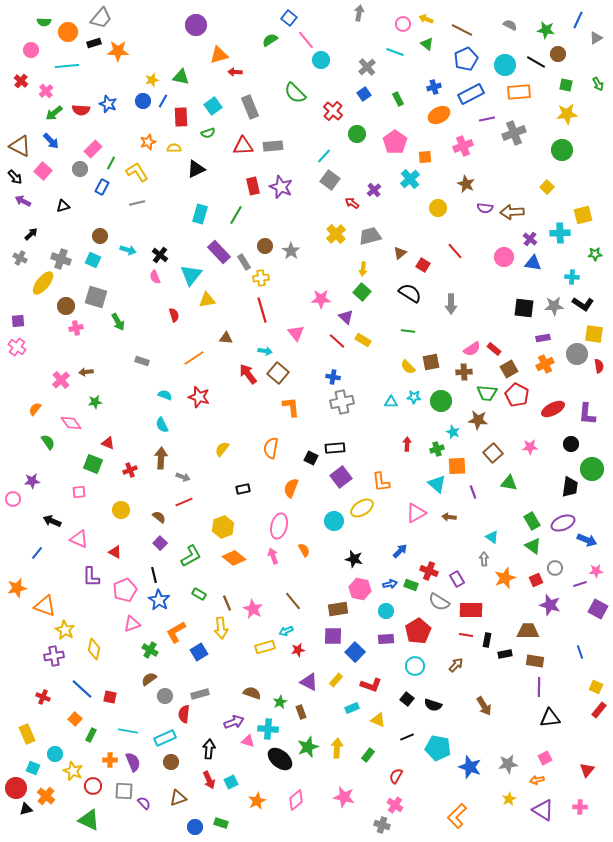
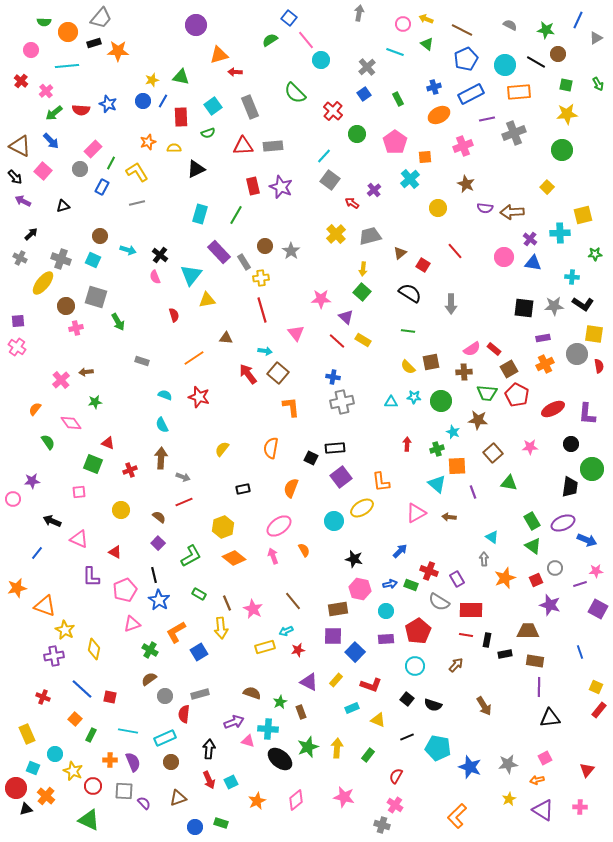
pink ellipse at (279, 526): rotated 40 degrees clockwise
purple square at (160, 543): moved 2 px left
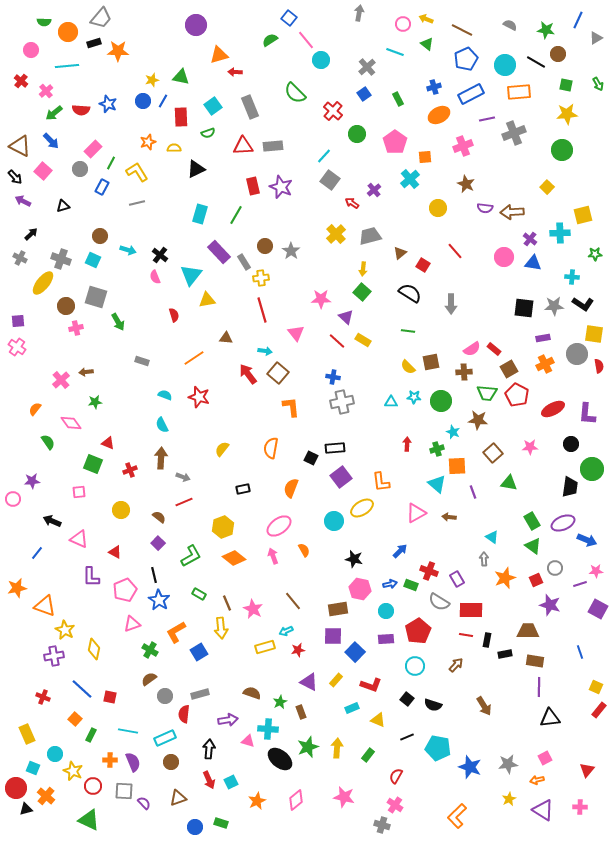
purple arrow at (234, 722): moved 6 px left, 2 px up; rotated 12 degrees clockwise
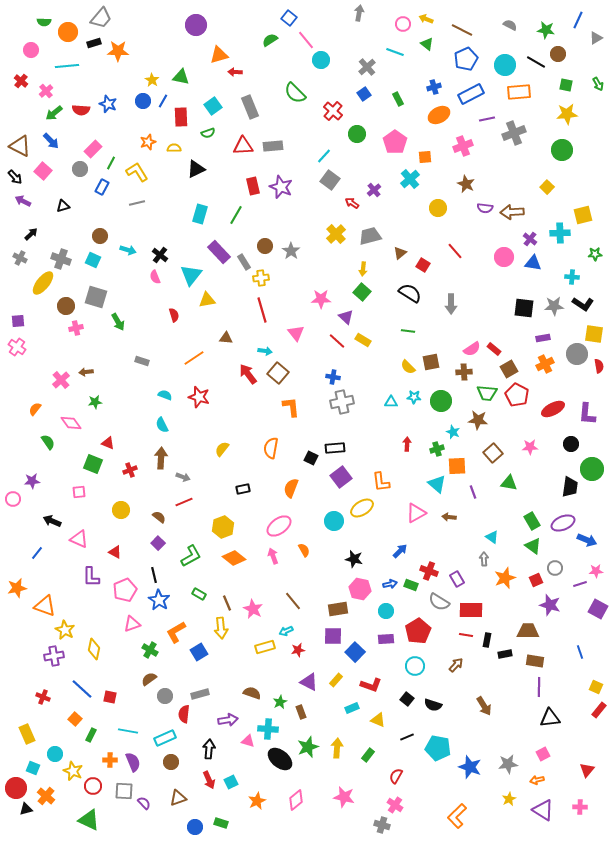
yellow star at (152, 80): rotated 24 degrees counterclockwise
pink square at (545, 758): moved 2 px left, 4 px up
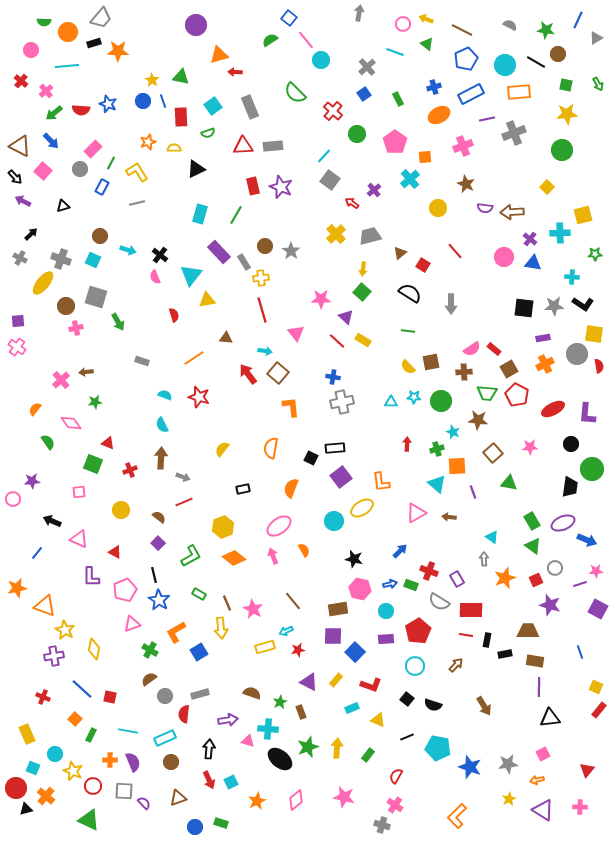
blue line at (163, 101): rotated 48 degrees counterclockwise
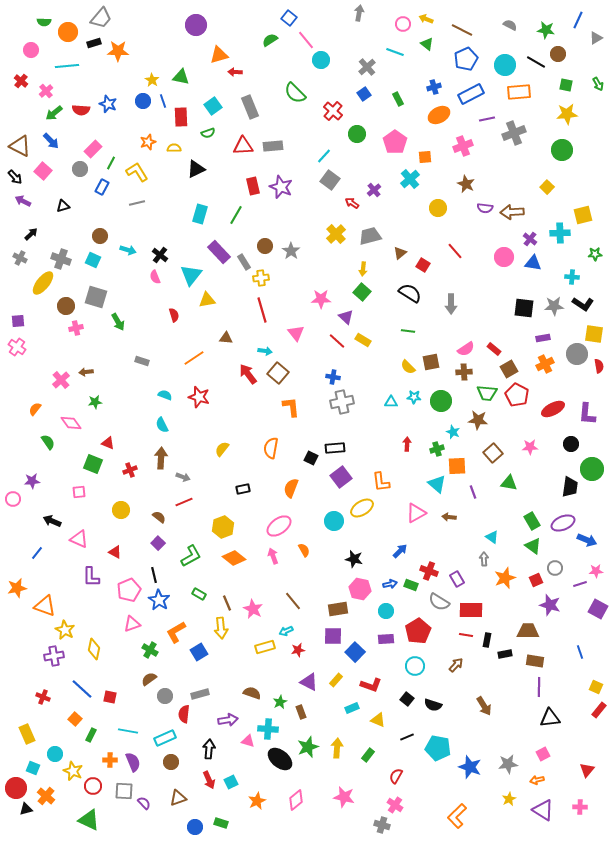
pink semicircle at (472, 349): moved 6 px left
pink pentagon at (125, 590): moved 4 px right
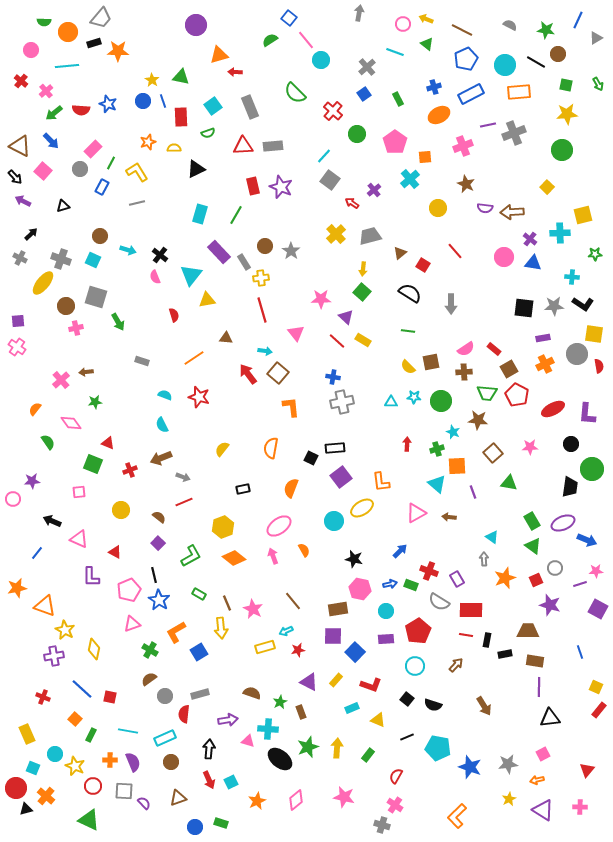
purple line at (487, 119): moved 1 px right, 6 px down
brown arrow at (161, 458): rotated 115 degrees counterclockwise
yellow star at (73, 771): moved 2 px right, 5 px up
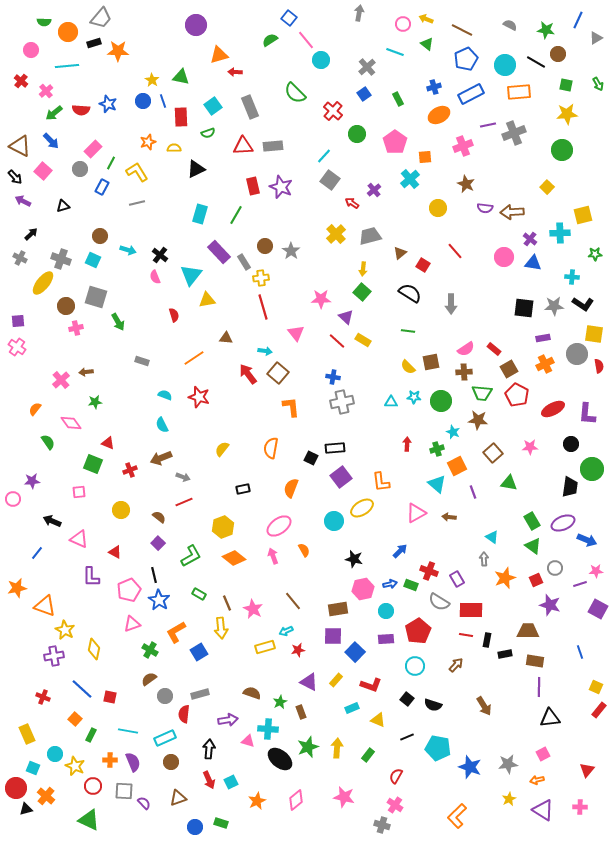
red line at (262, 310): moved 1 px right, 3 px up
green trapezoid at (487, 393): moved 5 px left
orange square at (457, 466): rotated 24 degrees counterclockwise
pink hexagon at (360, 589): moved 3 px right; rotated 25 degrees counterclockwise
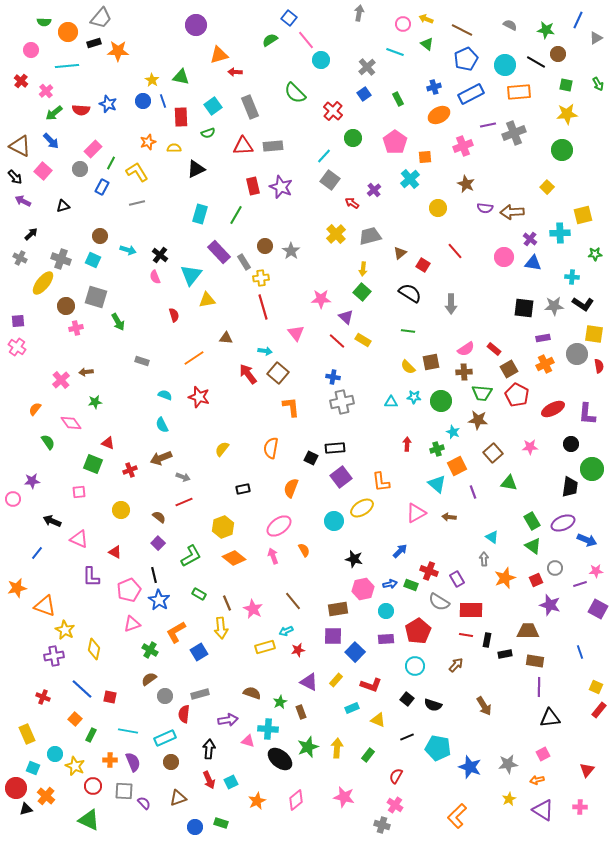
green circle at (357, 134): moved 4 px left, 4 px down
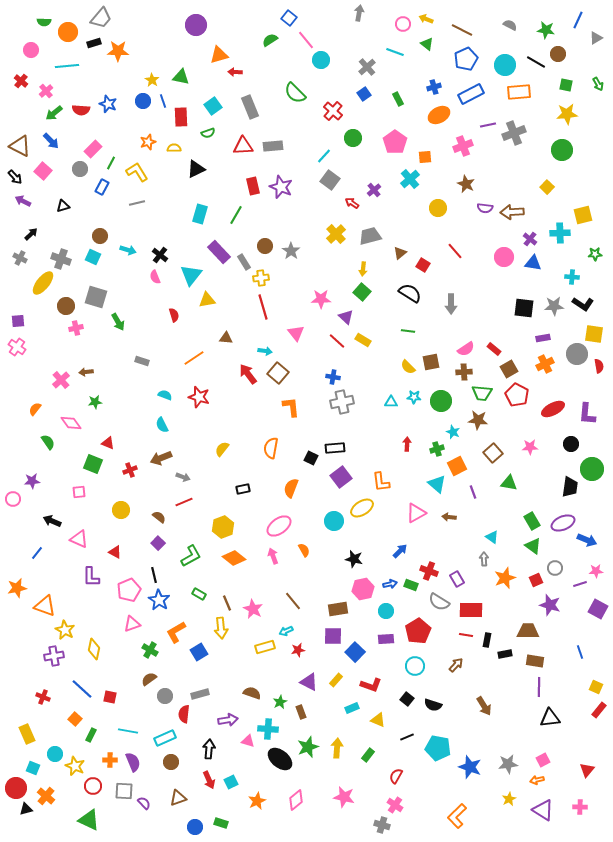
cyan square at (93, 260): moved 3 px up
pink square at (543, 754): moved 6 px down
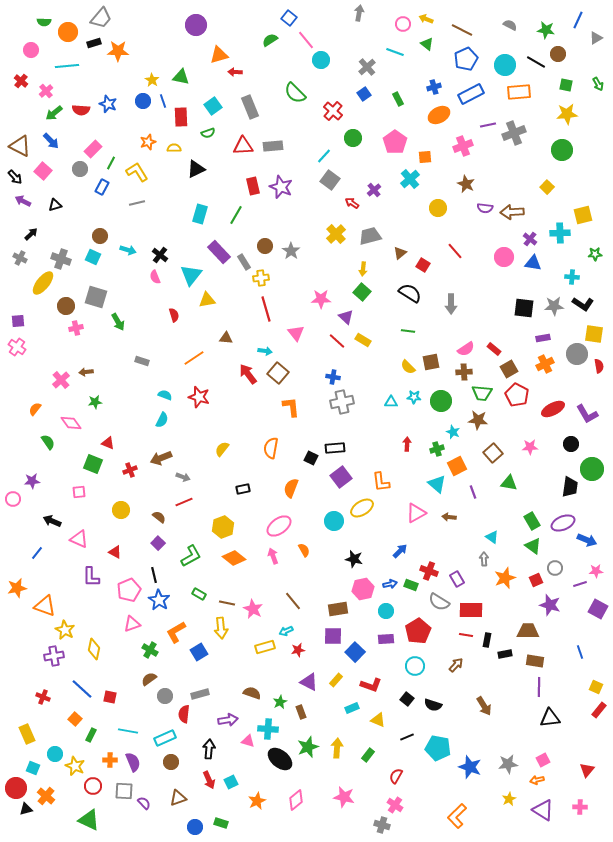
black triangle at (63, 206): moved 8 px left, 1 px up
red line at (263, 307): moved 3 px right, 2 px down
purple L-shape at (587, 414): rotated 35 degrees counterclockwise
cyan semicircle at (162, 425): moved 5 px up; rotated 126 degrees counterclockwise
brown line at (227, 603): rotated 56 degrees counterclockwise
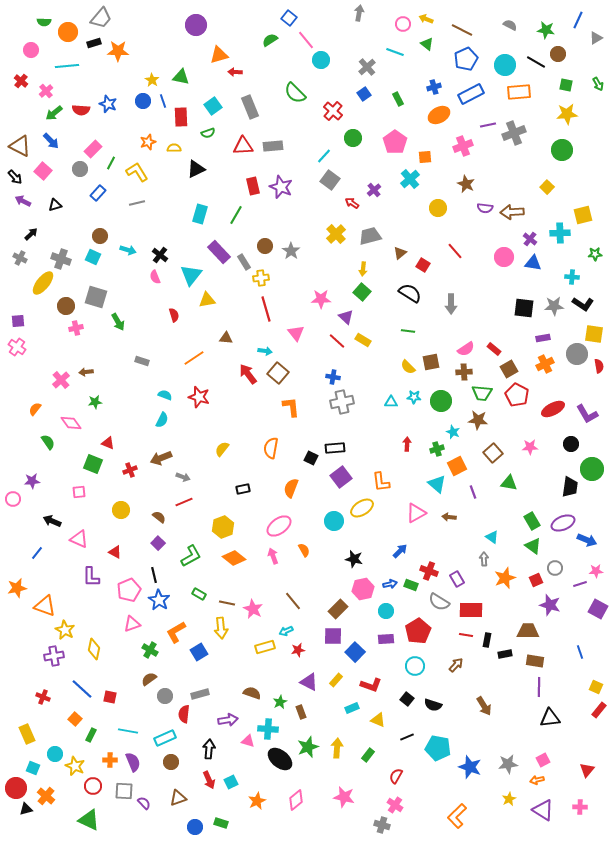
blue rectangle at (102, 187): moved 4 px left, 6 px down; rotated 14 degrees clockwise
brown rectangle at (338, 609): rotated 36 degrees counterclockwise
